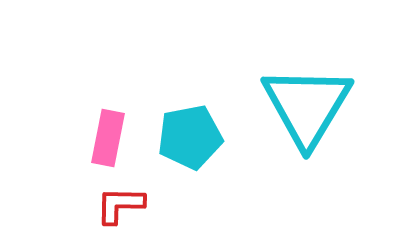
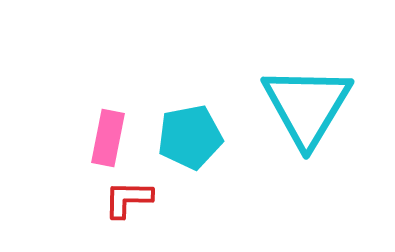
red L-shape: moved 8 px right, 6 px up
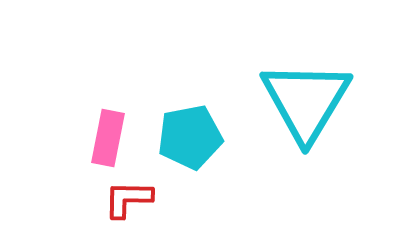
cyan triangle: moved 1 px left, 5 px up
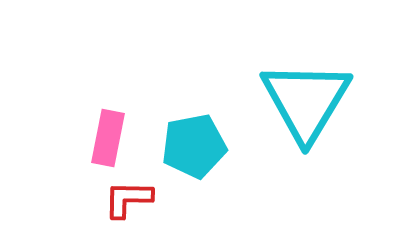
cyan pentagon: moved 4 px right, 9 px down
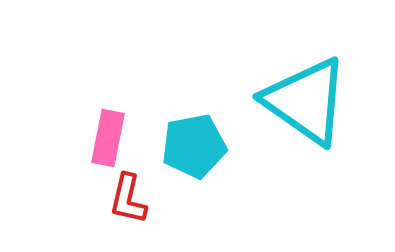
cyan triangle: rotated 26 degrees counterclockwise
red L-shape: rotated 78 degrees counterclockwise
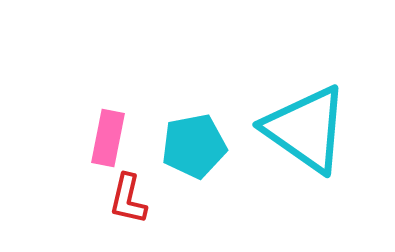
cyan triangle: moved 28 px down
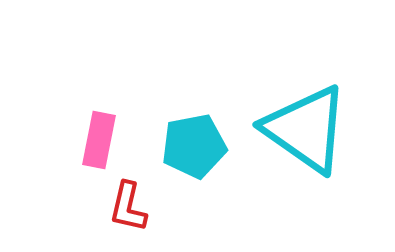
pink rectangle: moved 9 px left, 2 px down
red L-shape: moved 8 px down
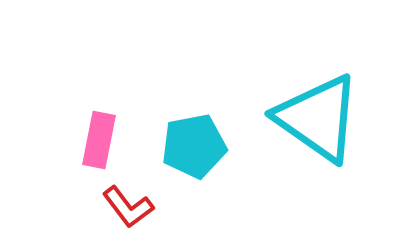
cyan triangle: moved 12 px right, 11 px up
red L-shape: rotated 50 degrees counterclockwise
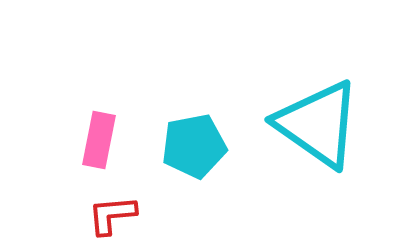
cyan triangle: moved 6 px down
red L-shape: moved 16 px left, 8 px down; rotated 122 degrees clockwise
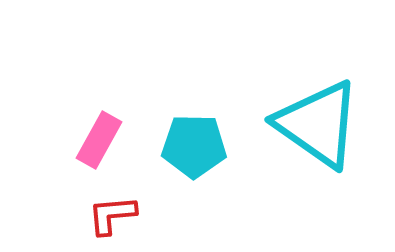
pink rectangle: rotated 18 degrees clockwise
cyan pentagon: rotated 12 degrees clockwise
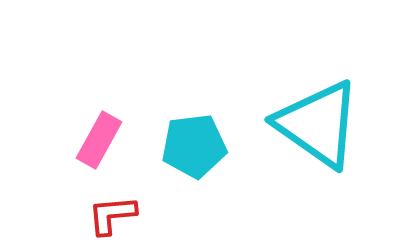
cyan pentagon: rotated 8 degrees counterclockwise
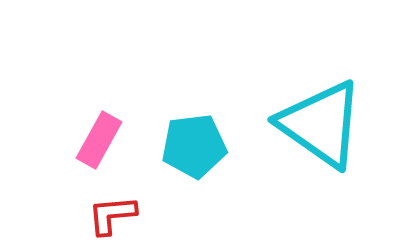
cyan triangle: moved 3 px right
